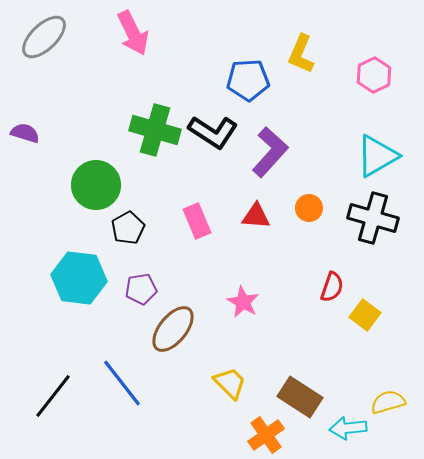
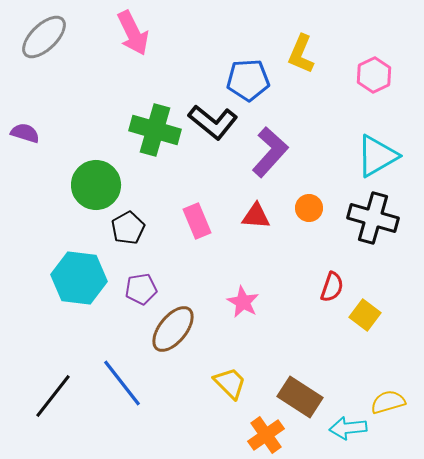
black L-shape: moved 10 px up; rotated 6 degrees clockwise
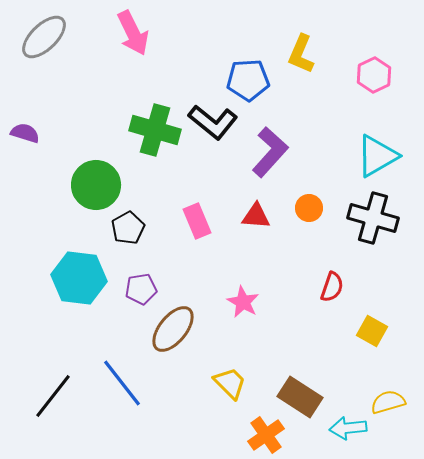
yellow square: moved 7 px right, 16 px down; rotated 8 degrees counterclockwise
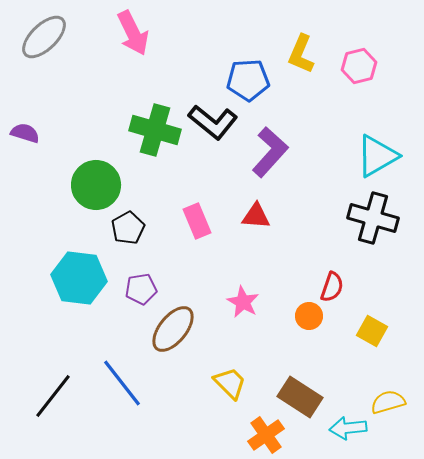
pink hexagon: moved 15 px left, 9 px up; rotated 12 degrees clockwise
orange circle: moved 108 px down
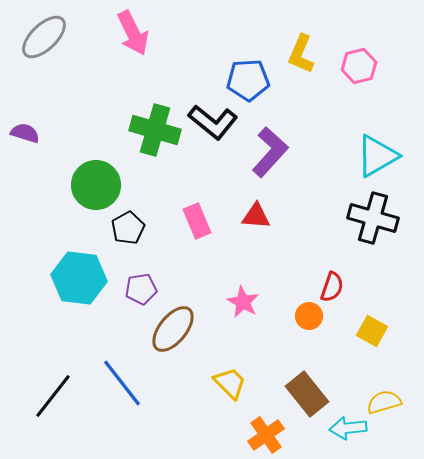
brown rectangle: moved 7 px right, 3 px up; rotated 18 degrees clockwise
yellow semicircle: moved 4 px left
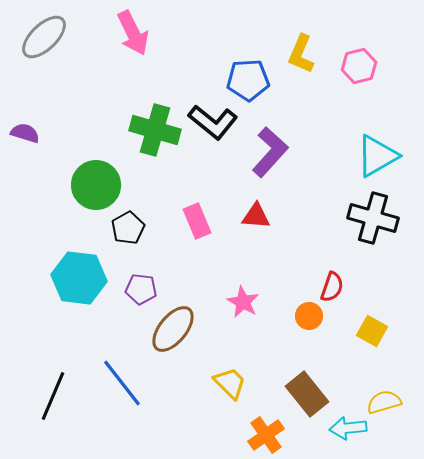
purple pentagon: rotated 16 degrees clockwise
black line: rotated 15 degrees counterclockwise
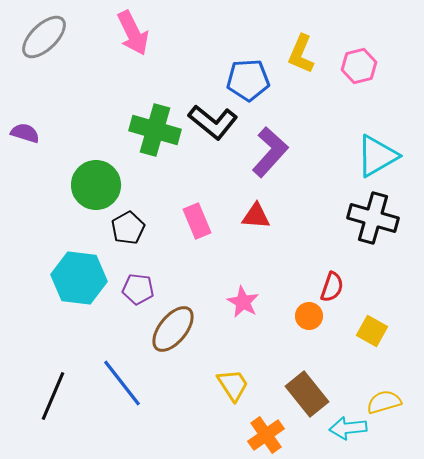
purple pentagon: moved 3 px left
yellow trapezoid: moved 3 px right, 2 px down; rotated 12 degrees clockwise
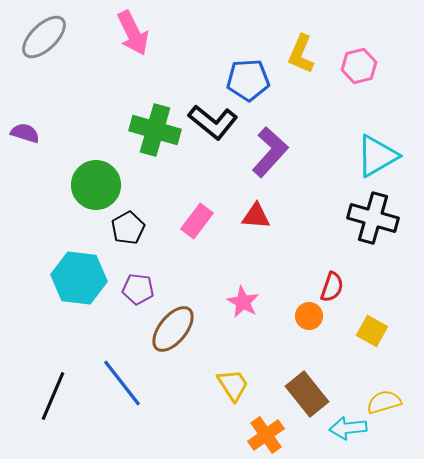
pink rectangle: rotated 60 degrees clockwise
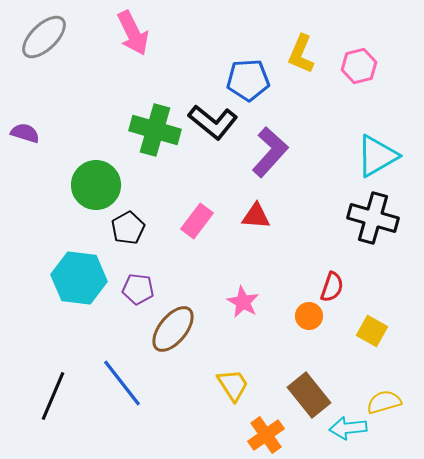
brown rectangle: moved 2 px right, 1 px down
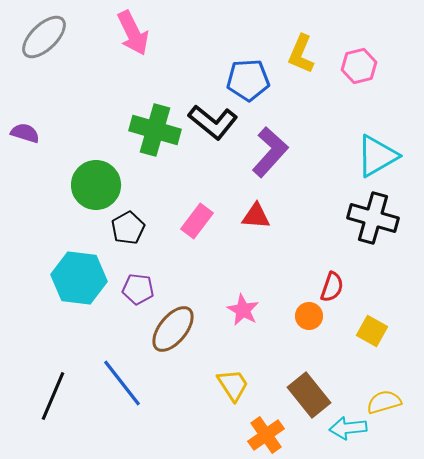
pink star: moved 8 px down
